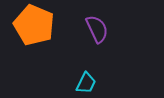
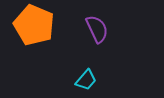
cyan trapezoid: moved 3 px up; rotated 15 degrees clockwise
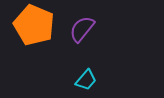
purple semicircle: moved 15 px left; rotated 116 degrees counterclockwise
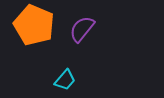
cyan trapezoid: moved 21 px left
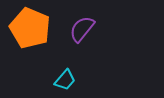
orange pentagon: moved 4 px left, 3 px down
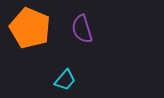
purple semicircle: rotated 56 degrees counterclockwise
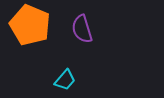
orange pentagon: moved 3 px up
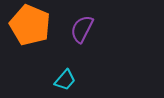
purple semicircle: rotated 44 degrees clockwise
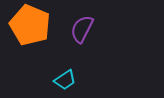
cyan trapezoid: rotated 15 degrees clockwise
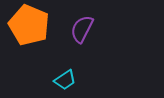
orange pentagon: moved 1 px left
